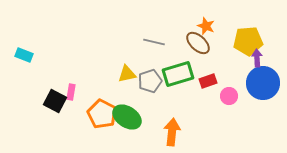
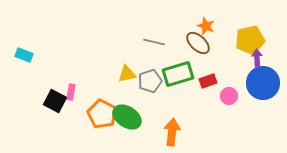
yellow pentagon: moved 2 px right, 1 px up; rotated 8 degrees counterclockwise
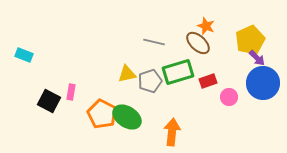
yellow pentagon: rotated 12 degrees counterclockwise
purple arrow: rotated 138 degrees clockwise
green rectangle: moved 2 px up
pink circle: moved 1 px down
black square: moved 6 px left
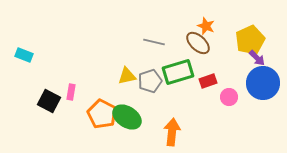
yellow triangle: moved 2 px down
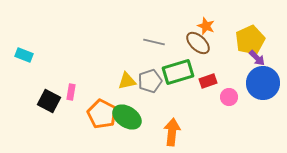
yellow triangle: moved 5 px down
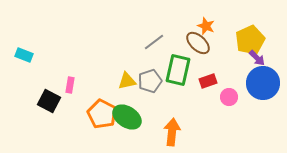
gray line: rotated 50 degrees counterclockwise
green rectangle: moved 2 px up; rotated 60 degrees counterclockwise
pink rectangle: moved 1 px left, 7 px up
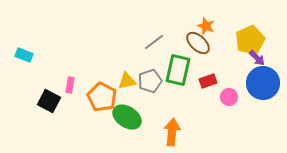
orange pentagon: moved 17 px up
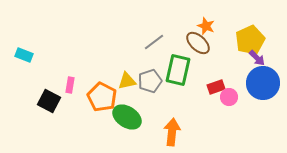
red rectangle: moved 8 px right, 6 px down
